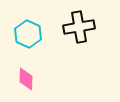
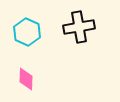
cyan hexagon: moved 1 px left, 2 px up
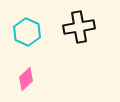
pink diamond: rotated 45 degrees clockwise
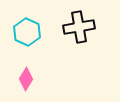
pink diamond: rotated 15 degrees counterclockwise
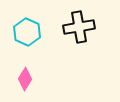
pink diamond: moved 1 px left
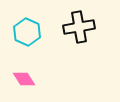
pink diamond: moved 1 px left; rotated 65 degrees counterclockwise
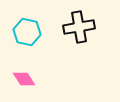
cyan hexagon: rotated 12 degrees counterclockwise
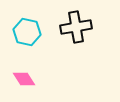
black cross: moved 3 px left
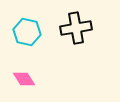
black cross: moved 1 px down
